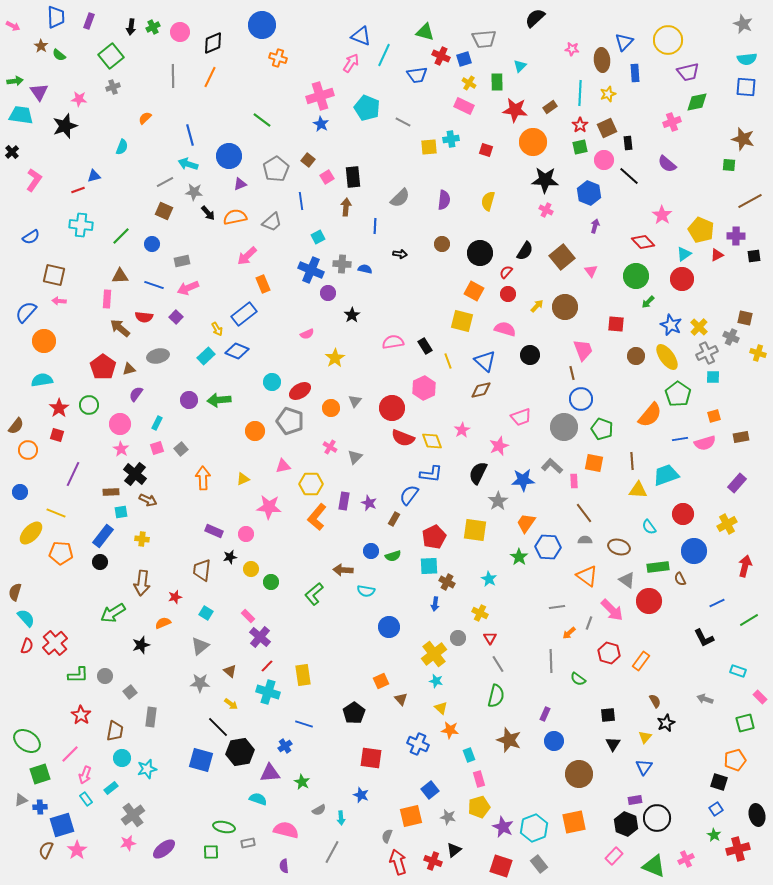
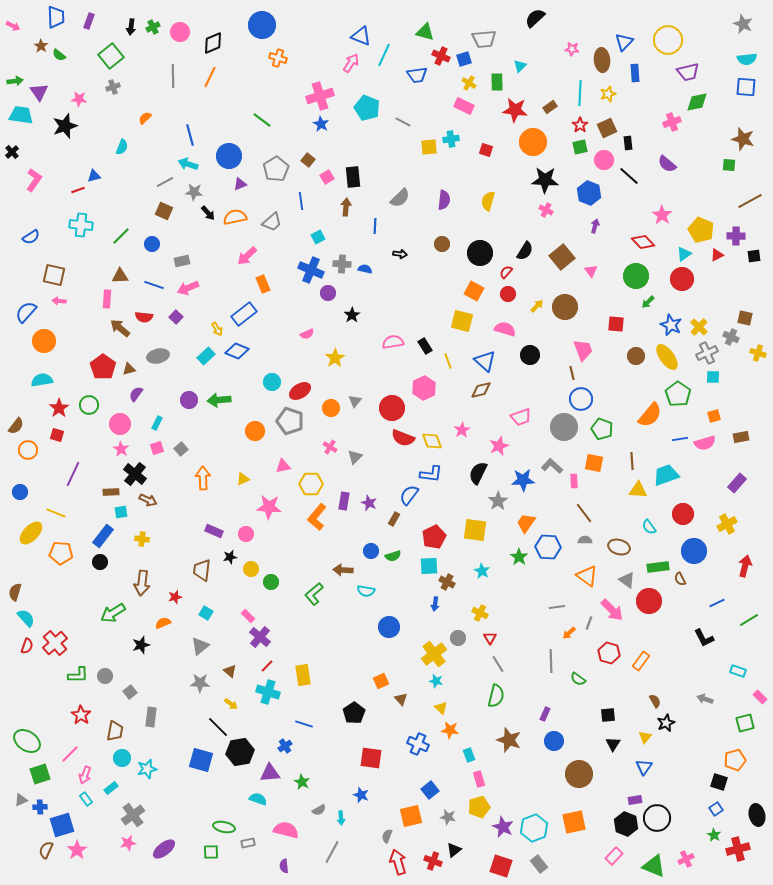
cyan star at (489, 579): moved 7 px left, 8 px up
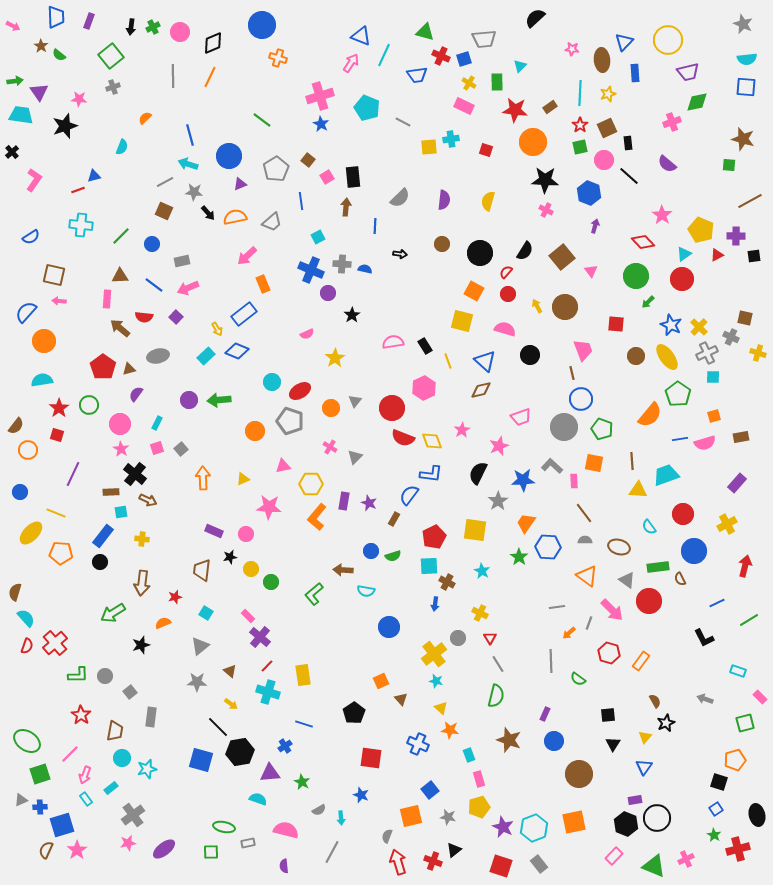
blue line at (154, 285): rotated 18 degrees clockwise
yellow arrow at (537, 306): rotated 72 degrees counterclockwise
gray star at (200, 683): moved 3 px left, 1 px up
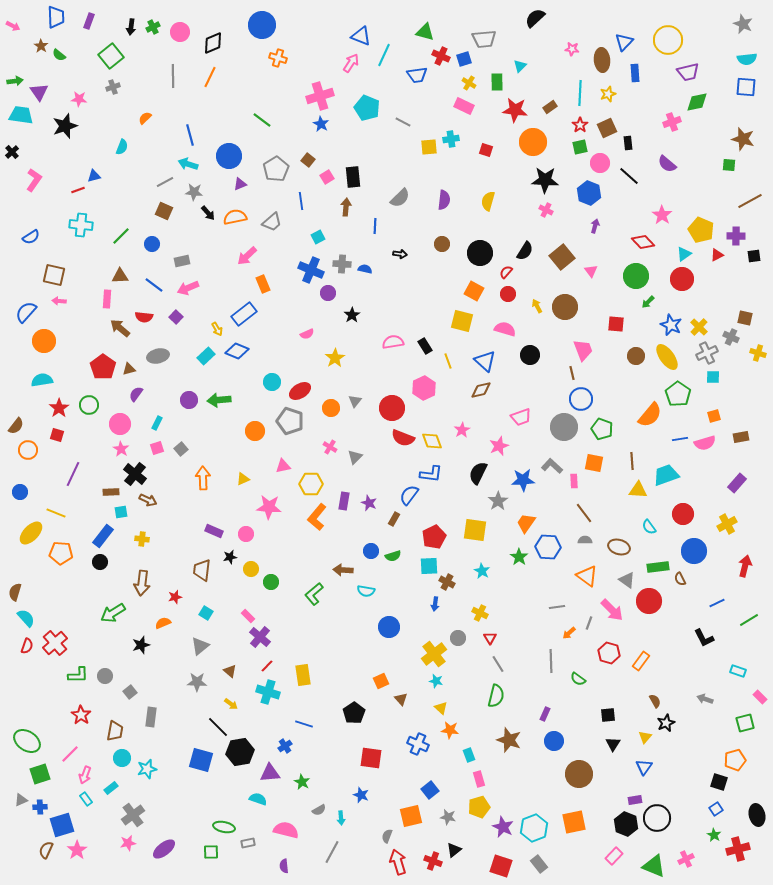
pink circle at (604, 160): moved 4 px left, 3 px down
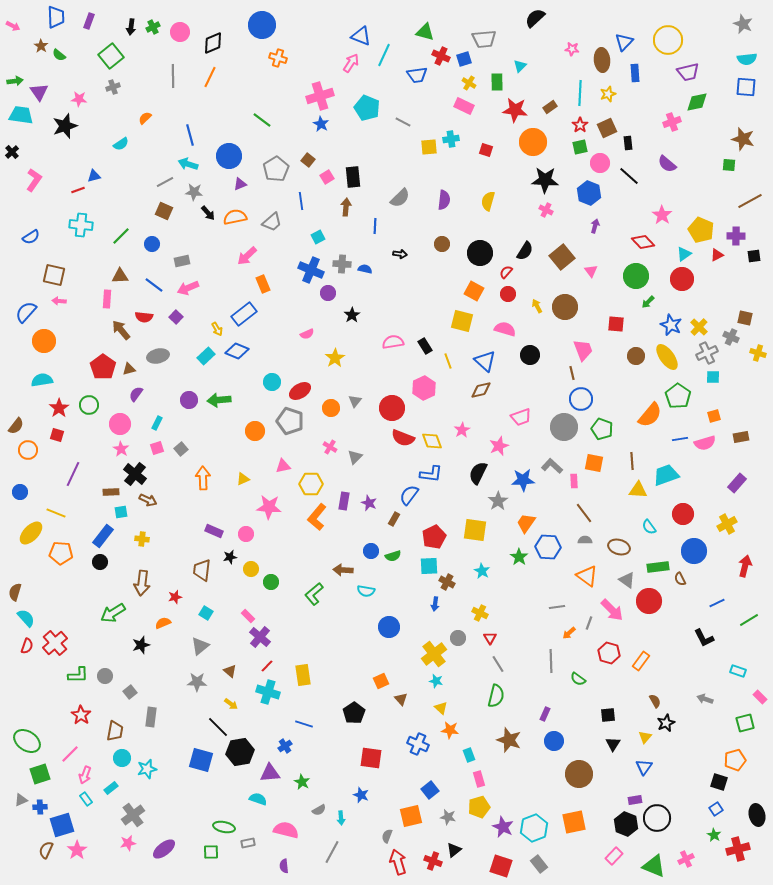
cyan semicircle at (122, 147): moved 1 px left, 3 px up; rotated 35 degrees clockwise
brown arrow at (120, 328): moved 1 px right, 2 px down; rotated 10 degrees clockwise
green pentagon at (678, 394): moved 2 px down
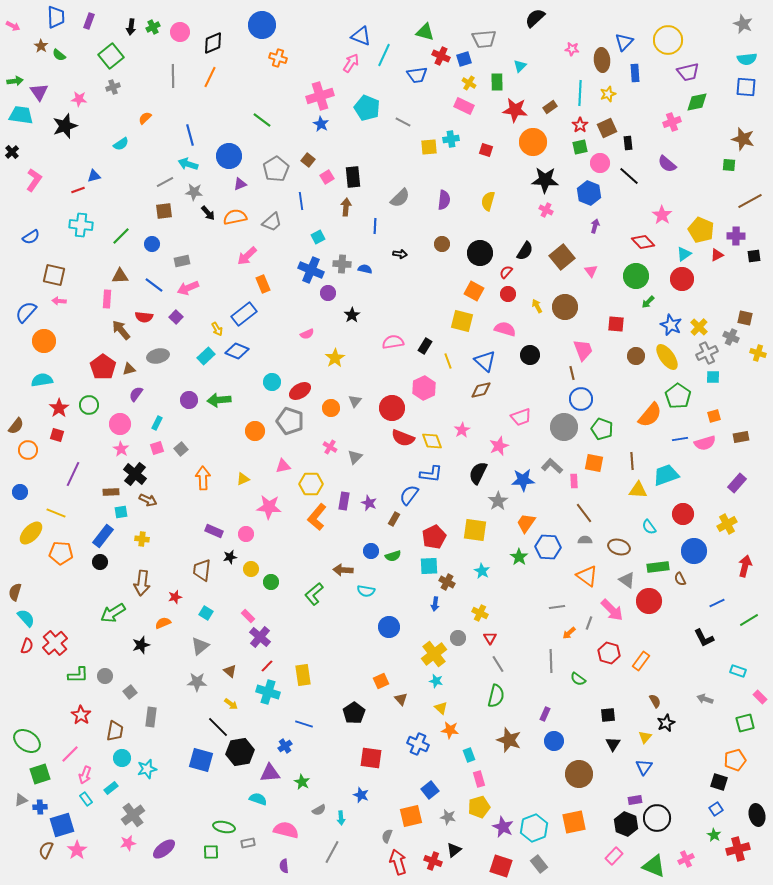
brown square at (164, 211): rotated 30 degrees counterclockwise
black rectangle at (425, 346): rotated 63 degrees clockwise
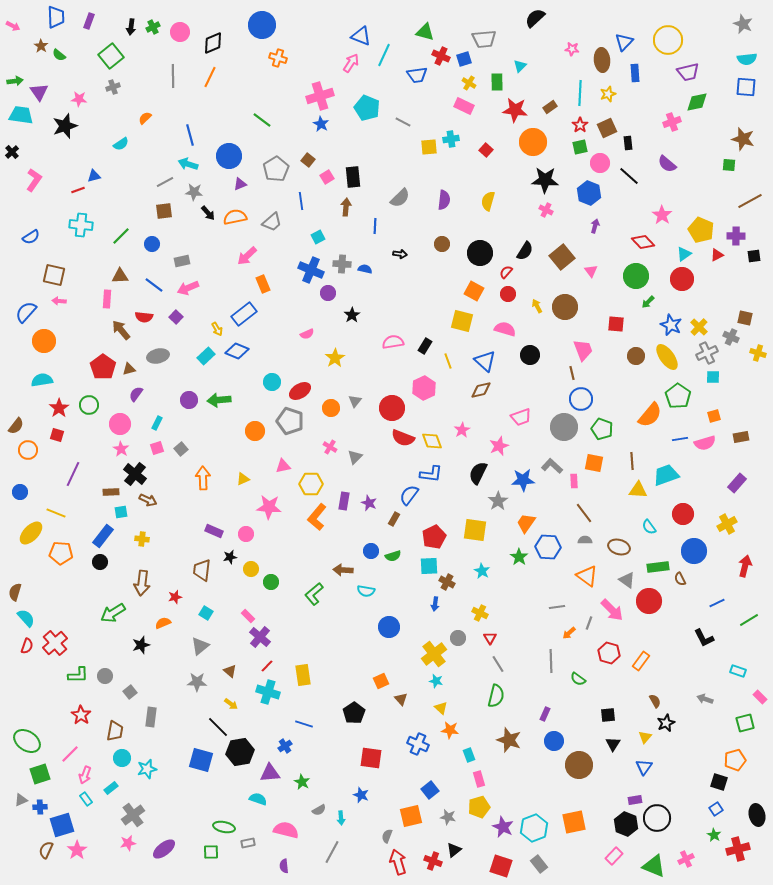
red square at (486, 150): rotated 24 degrees clockwise
brown circle at (579, 774): moved 9 px up
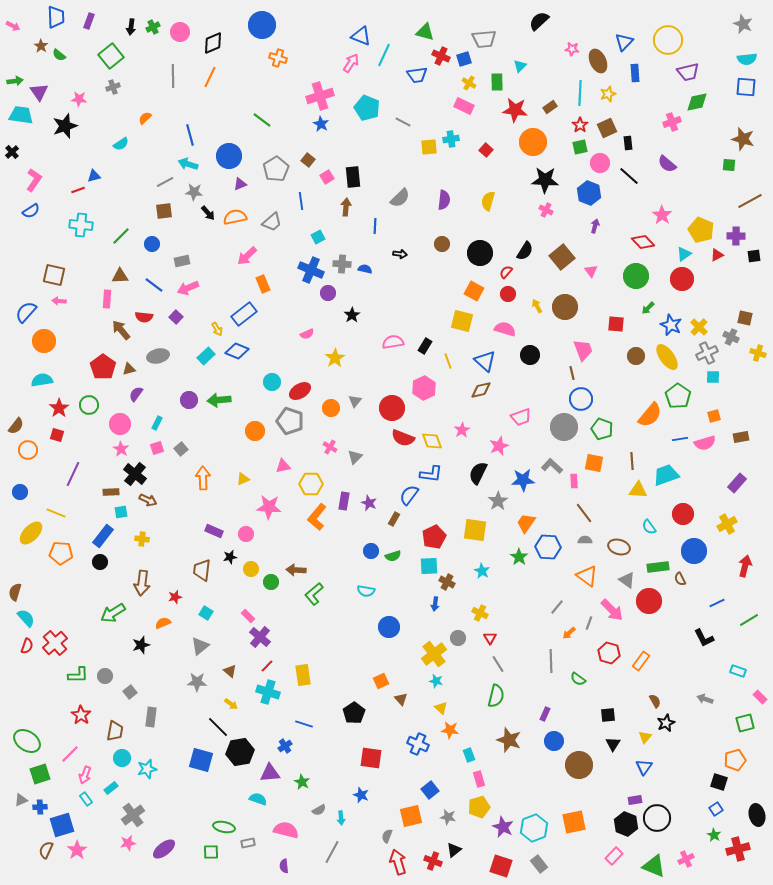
black semicircle at (535, 18): moved 4 px right, 3 px down
brown ellipse at (602, 60): moved 4 px left, 1 px down; rotated 20 degrees counterclockwise
blue semicircle at (31, 237): moved 26 px up
green arrow at (648, 302): moved 6 px down
brown arrow at (343, 570): moved 47 px left
gray line at (557, 607): rotated 42 degrees counterclockwise
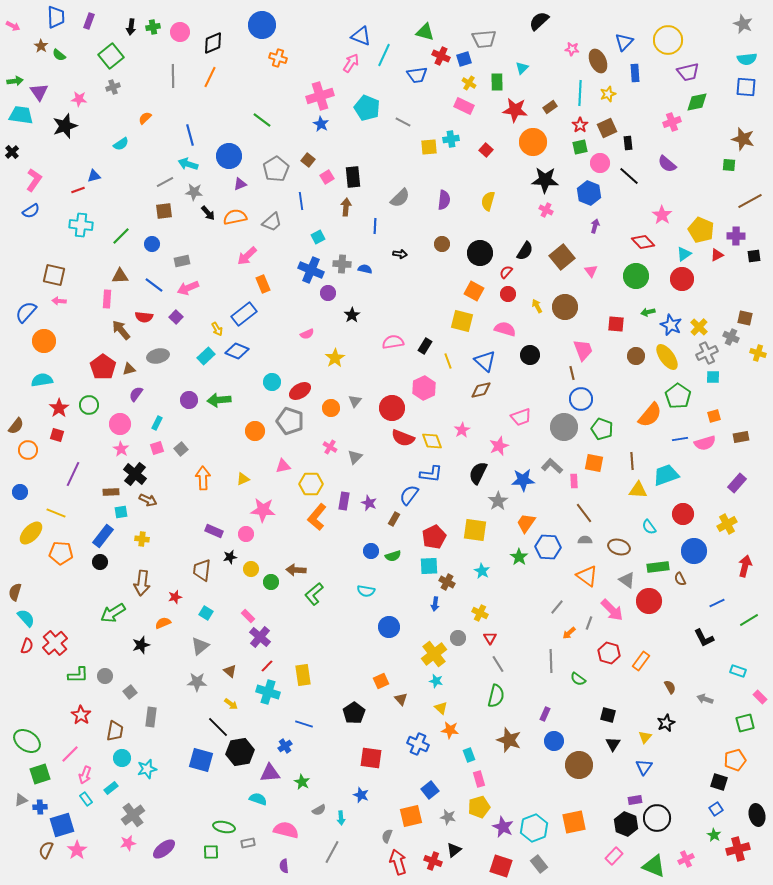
green cross at (153, 27): rotated 16 degrees clockwise
cyan triangle at (520, 66): moved 2 px right, 2 px down
green arrow at (648, 308): moved 4 px down; rotated 32 degrees clockwise
pink star at (269, 507): moved 6 px left, 3 px down
brown semicircle at (655, 701): moved 15 px right, 14 px up
black square at (608, 715): rotated 21 degrees clockwise
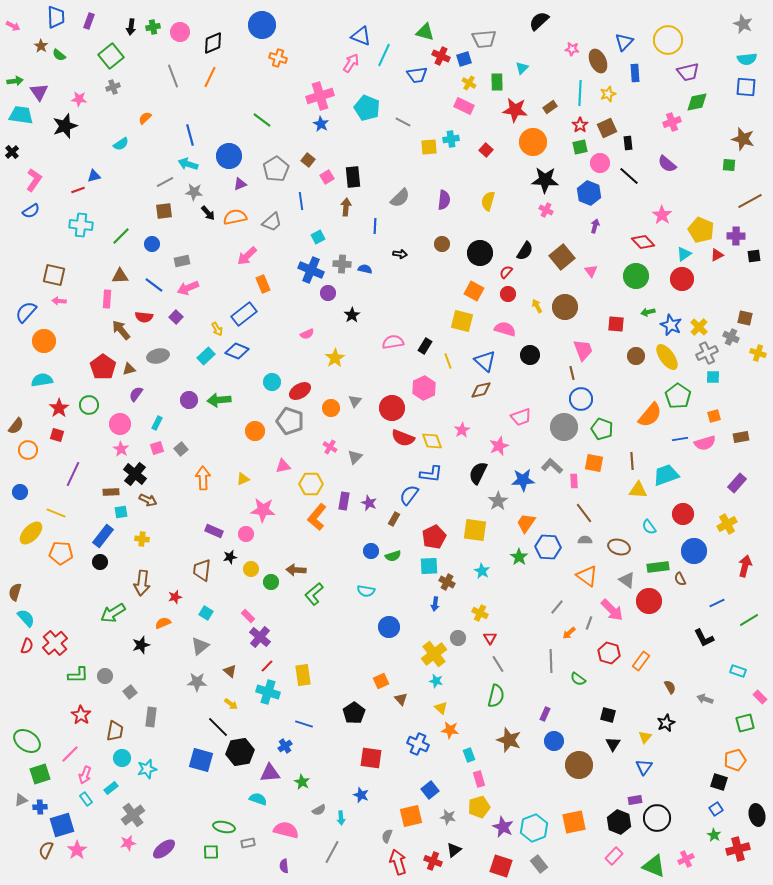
gray line at (173, 76): rotated 20 degrees counterclockwise
black hexagon at (626, 824): moved 7 px left, 2 px up
